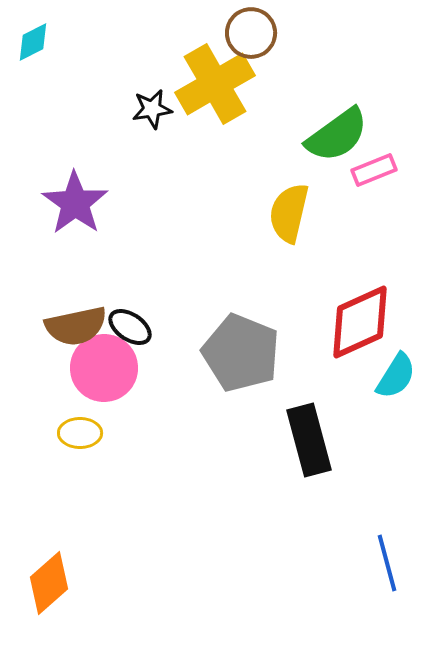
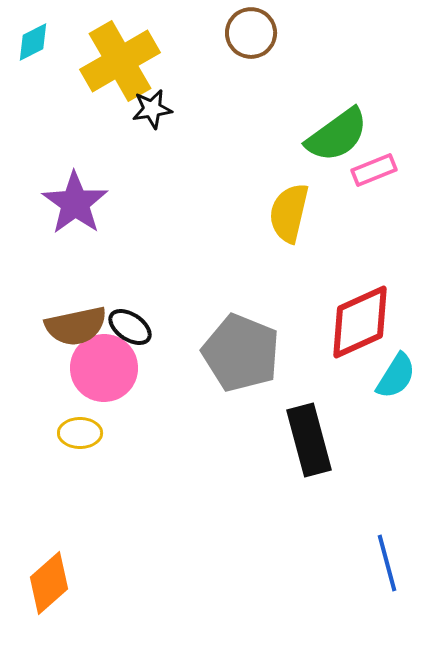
yellow cross: moved 95 px left, 23 px up
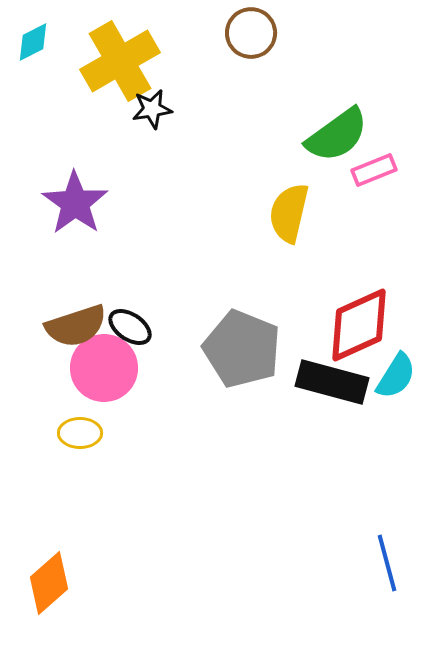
red diamond: moved 1 px left, 3 px down
brown semicircle: rotated 6 degrees counterclockwise
gray pentagon: moved 1 px right, 4 px up
black rectangle: moved 23 px right, 58 px up; rotated 60 degrees counterclockwise
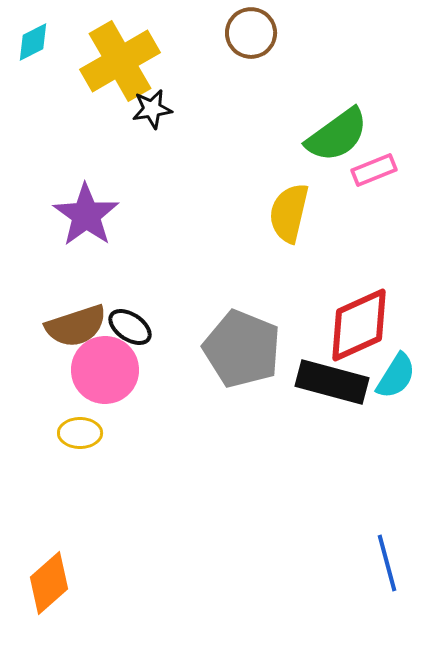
purple star: moved 11 px right, 12 px down
pink circle: moved 1 px right, 2 px down
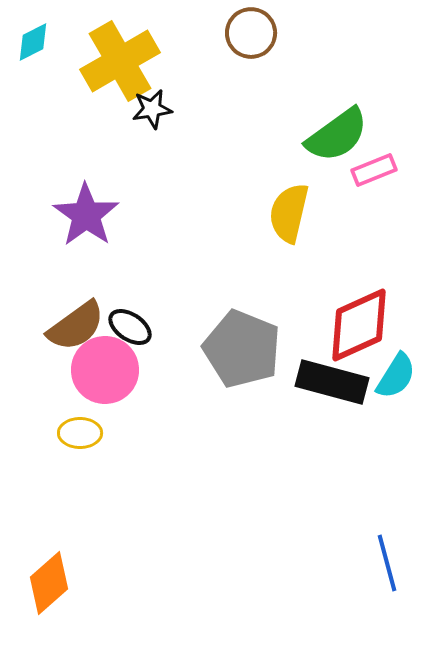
brown semicircle: rotated 18 degrees counterclockwise
